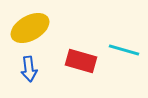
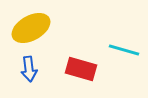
yellow ellipse: moved 1 px right
red rectangle: moved 8 px down
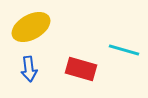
yellow ellipse: moved 1 px up
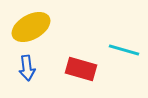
blue arrow: moved 2 px left, 1 px up
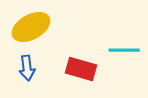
cyan line: rotated 16 degrees counterclockwise
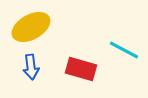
cyan line: rotated 28 degrees clockwise
blue arrow: moved 4 px right, 1 px up
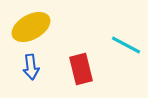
cyan line: moved 2 px right, 5 px up
red rectangle: rotated 60 degrees clockwise
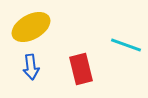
cyan line: rotated 8 degrees counterclockwise
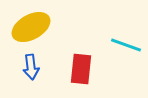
red rectangle: rotated 20 degrees clockwise
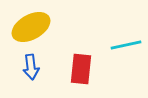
cyan line: rotated 32 degrees counterclockwise
